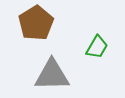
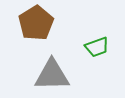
green trapezoid: rotated 40 degrees clockwise
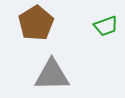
green trapezoid: moved 9 px right, 21 px up
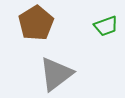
gray triangle: moved 4 px right, 1 px up; rotated 36 degrees counterclockwise
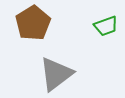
brown pentagon: moved 3 px left
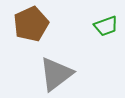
brown pentagon: moved 2 px left, 1 px down; rotated 8 degrees clockwise
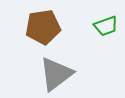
brown pentagon: moved 12 px right, 3 px down; rotated 16 degrees clockwise
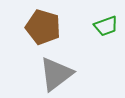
brown pentagon: rotated 24 degrees clockwise
